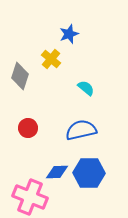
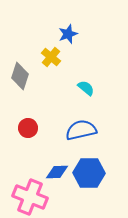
blue star: moved 1 px left
yellow cross: moved 2 px up
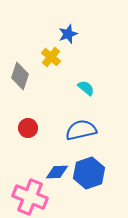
blue hexagon: rotated 20 degrees counterclockwise
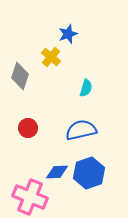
cyan semicircle: rotated 66 degrees clockwise
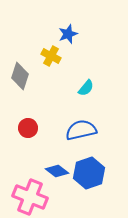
yellow cross: moved 1 px up; rotated 12 degrees counterclockwise
cyan semicircle: rotated 24 degrees clockwise
blue diamond: moved 1 px up; rotated 40 degrees clockwise
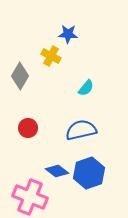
blue star: rotated 24 degrees clockwise
gray diamond: rotated 12 degrees clockwise
